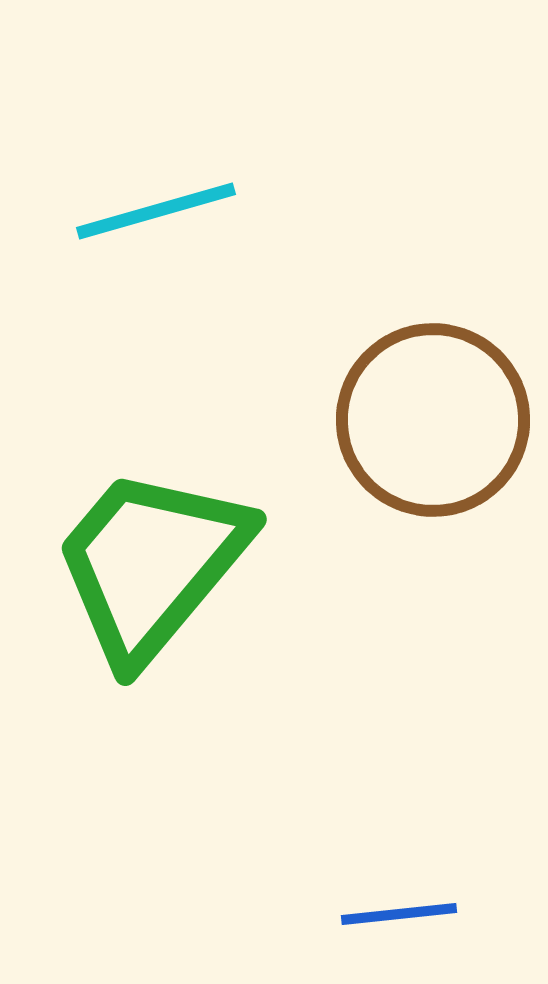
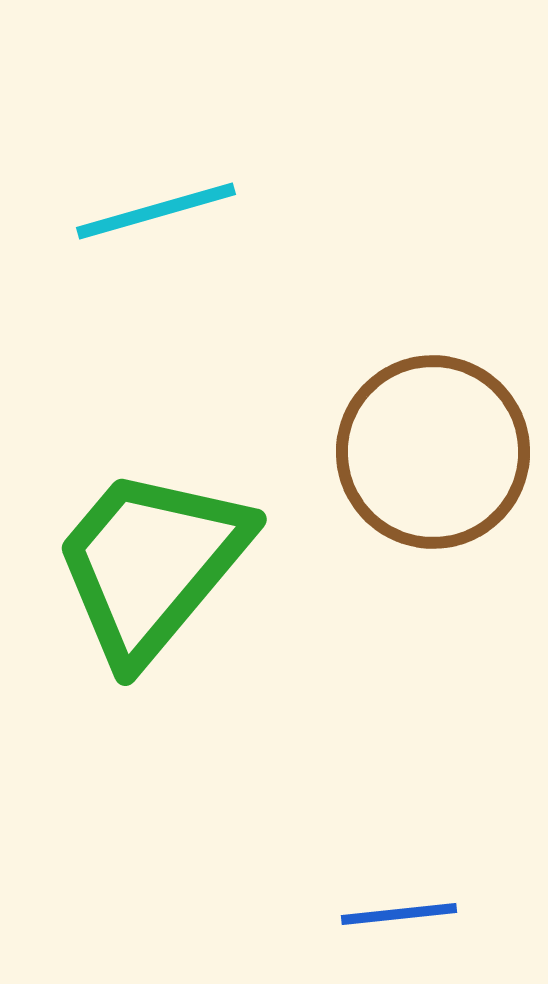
brown circle: moved 32 px down
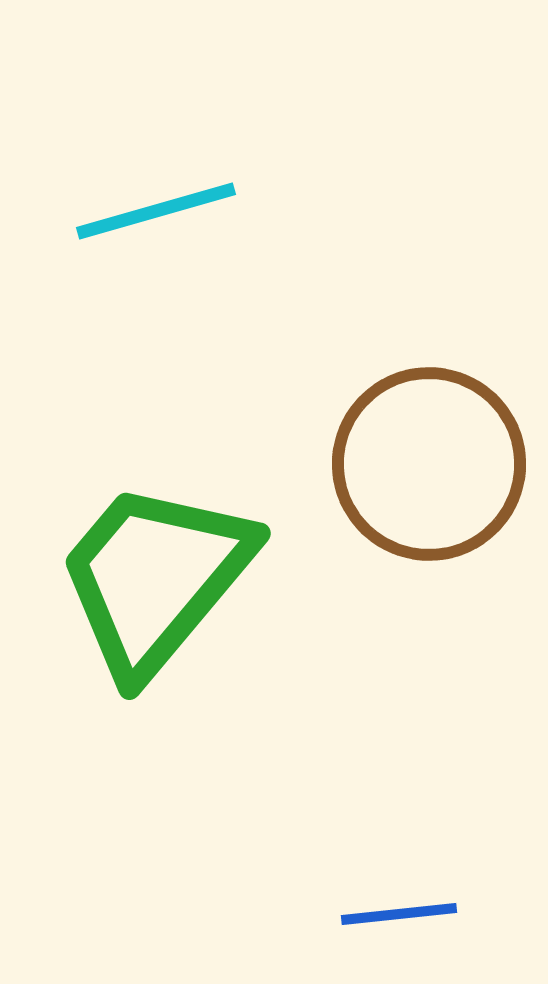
brown circle: moved 4 px left, 12 px down
green trapezoid: moved 4 px right, 14 px down
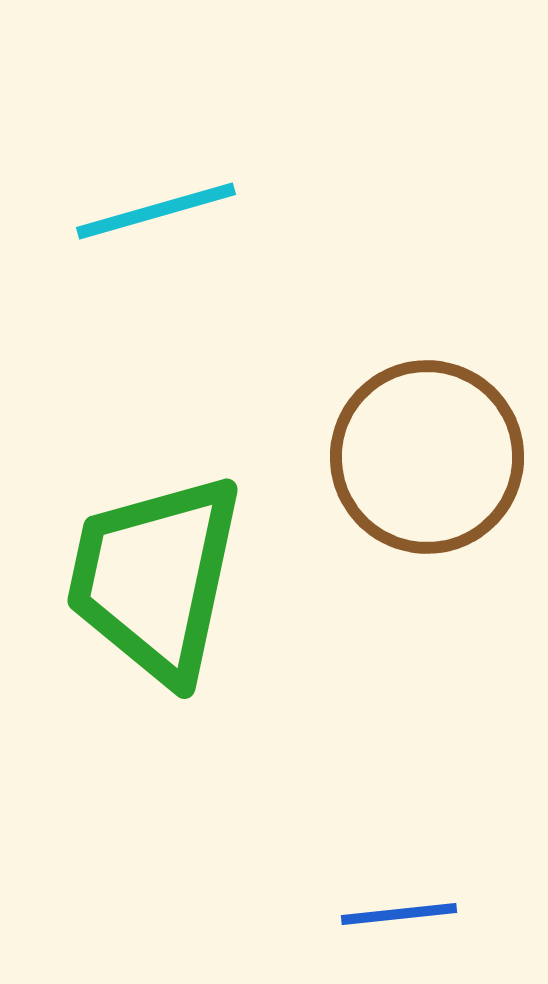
brown circle: moved 2 px left, 7 px up
green trapezoid: rotated 28 degrees counterclockwise
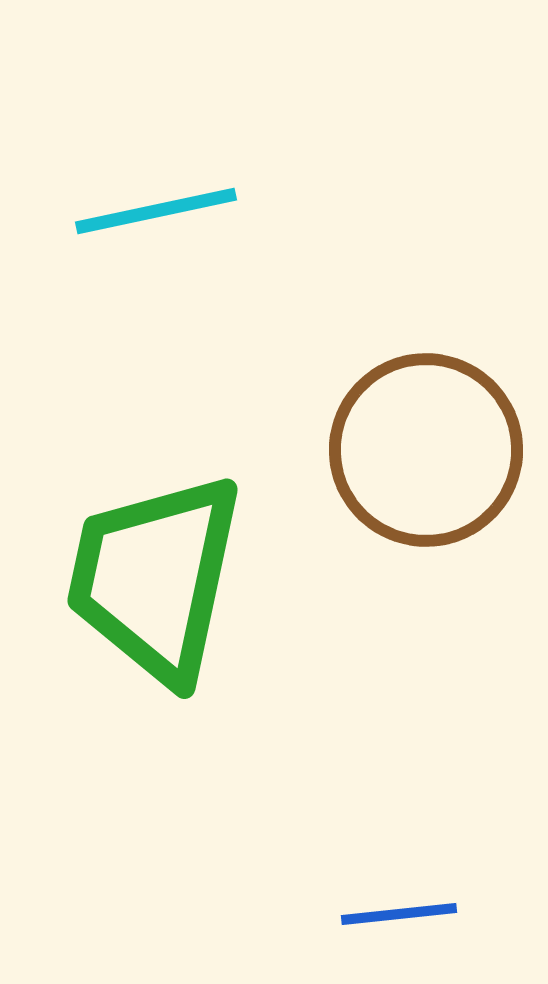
cyan line: rotated 4 degrees clockwise
brown circle: moved 1 px left, 7 px up
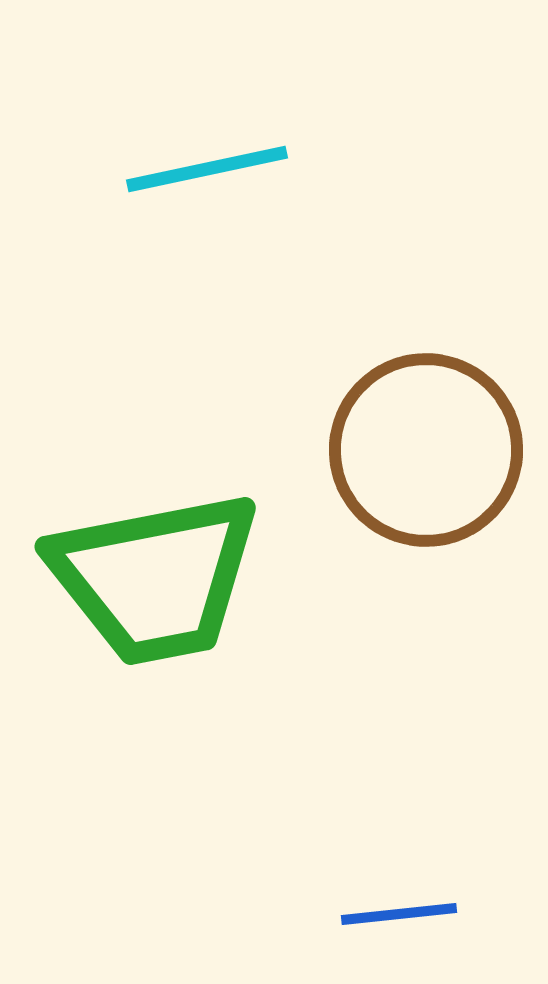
cyan line: moved 51 px right, 42 px up
green trapezoid: rotated 113 degrees counterclockwise
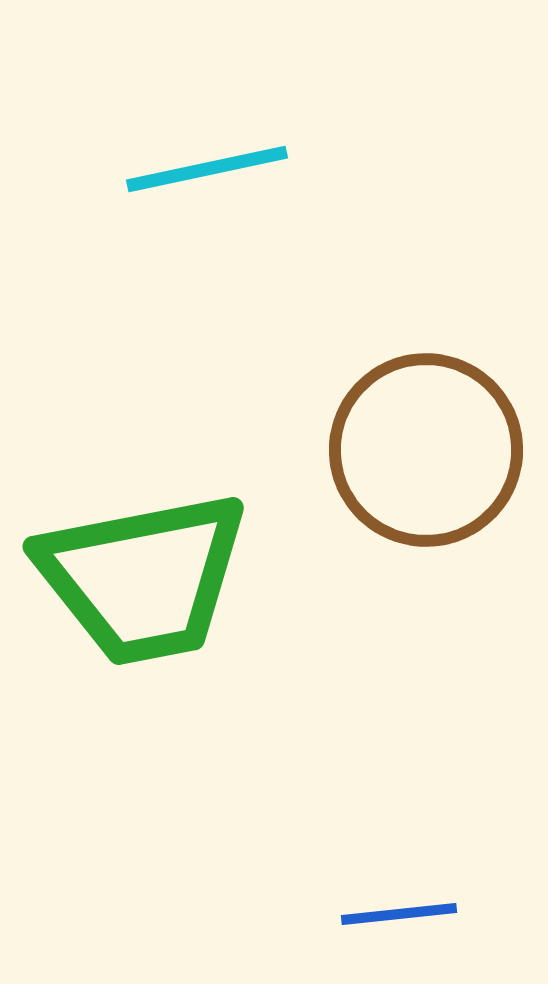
green trapezoid: moved 12 px left
